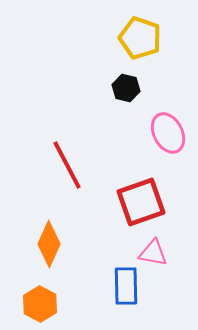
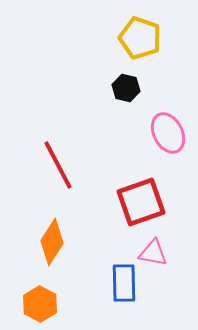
red line: moved 9 px left
orange diamond: moved 3 px right, 2 px up; rotated 9 degrees clockwise
blue rectangle: moved 2 px left, 3 px up
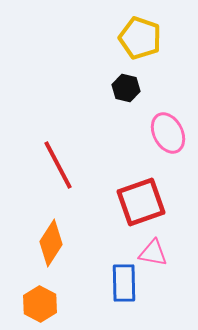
orange diamond: moved 1 px left, 1 px down
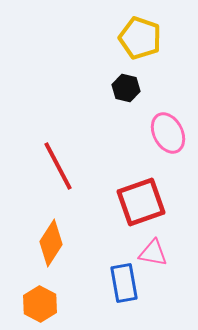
red line: moved 1 px down
blue rectangle: rotated 9 degrees counterclockwise
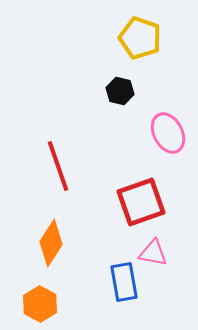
black hexagon: moved 6 px left, 3 px down
red line: rotated 9 degrees clockwise
blue rectangle: moved 1 px up
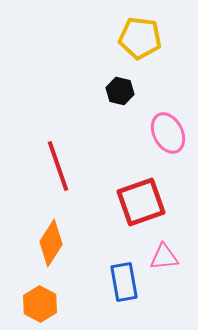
yellow pentagon: rotated 12 degrees counterclockwise
pink triangle: moved 11 px right, 4 px down; rotated 16 degrees counterclockwise
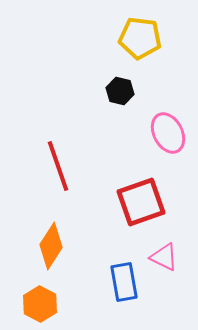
orange diamond: moved 3 px down
pink triangle: rotated 32 degrees clockwise
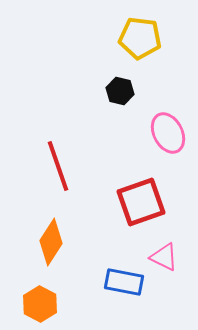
orange diamond: moved 4 px up
blue rectangle: rotated 69 degrees counterclockwise
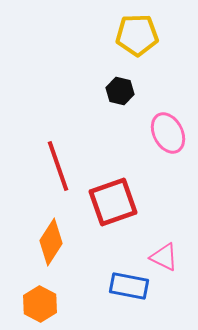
yellow pentagon: moved 3 px left, 3 px up; rotated 9 degrees counterclockwise
red square: moved 28 px left
blue rectangle: moved 5 px right, 4 px down
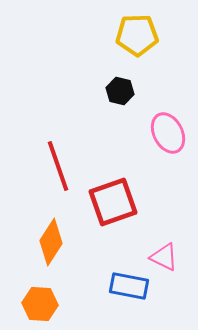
orange hexagon: rotated 24 degrees counterclockwise
